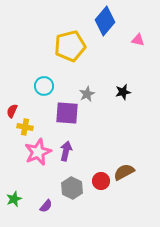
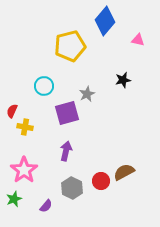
black star: moved 12 px up
purple square: rotated 20 degrees counterclockwise
pink star: moved 14 px left, 18 px down; rotated 12 degrees counterclockwise
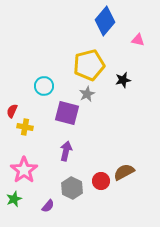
yellow pentagon: moved 19 px right, 19 px down
purple square: rotated 30 degrees clockwise
purple semicircle: moved 2 px right
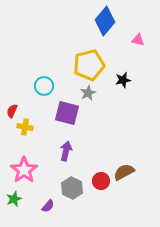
gray star: moved 1 px right, 1 px up
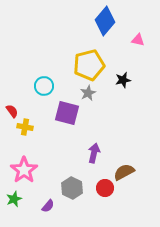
red semicircle: rotated 120 degrees clockwise
purple arrow: moved 28 px right, 2 px down
red circle: moved 4 px right, 7 px down
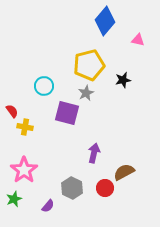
gray star: moved 2 px left
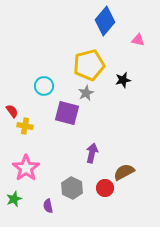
yellow cross: moved 1 px up
purple arrow: moved 2 px left
pink star: moved 2 px right, 2 px up
purple semicircle: rotated 128 degrees clockwise
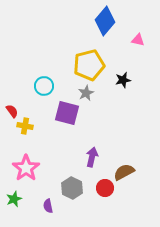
purple arrow: moved 4 px down
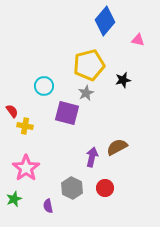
brown semicircle: moved 7 px left, 25 px up
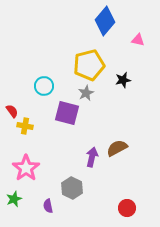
brown semicircle: moved 1 px down
red circle: moved 22 px right, 20 px down
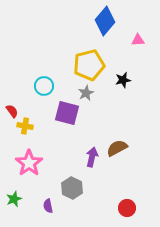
pink triangle: rotated 16 degrees counterclockwise
pink star: moved 3 px right, 5 px up
